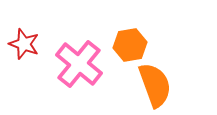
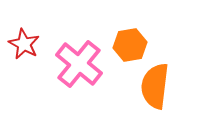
red star: rotated 8 degrees clockwise
orange semicircle: moved 1 px down; rotated 153 degrees counterclockwise
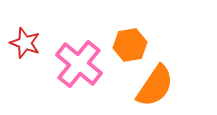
red star: moved 1 px right, 1 px up; rotated 8 degrees counterclockwise
orange semicircle: rotated 153 degrees counterclockwise
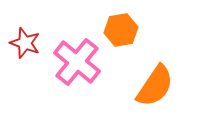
orange hexagon: moved 9 px left, 15 px up
pink cross: moved 2 px left, 2 px up
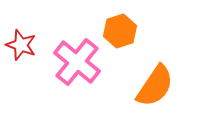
orange hexagon: moved 1 px left, 1 px down; rotated 8 degrees counterclockwise
red star: moved 4 px left, 2 px down
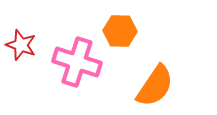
orange hexagon: rotated 20 degrees clockwise
pink cross: rotated 21 degrees counterclockwise
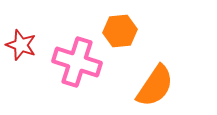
orange hexagon: rotated 8 degrees counterclockwise
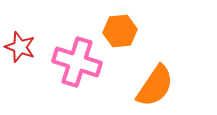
red star: moved 1 px left, 2 px down
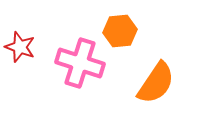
pink cross: moved 3 px right, 1 px down
orange semicircle: moved 1 px right, 3 px up
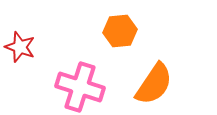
pink cross: moved 24 px down
orange semicircle: moved 2 px left, 1 px down
